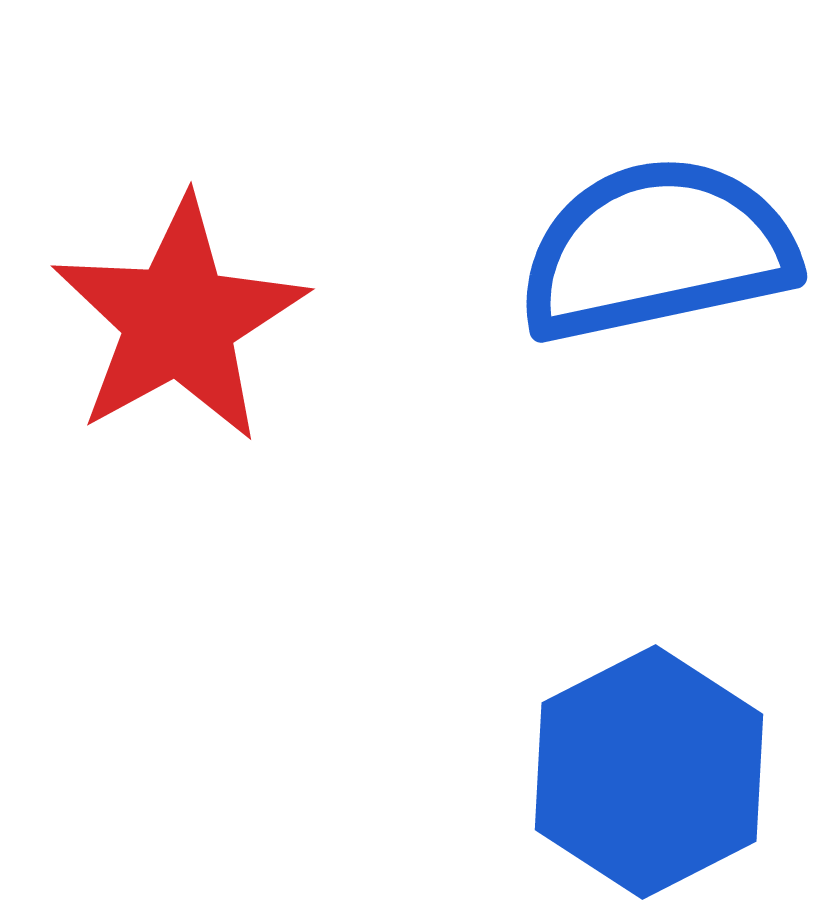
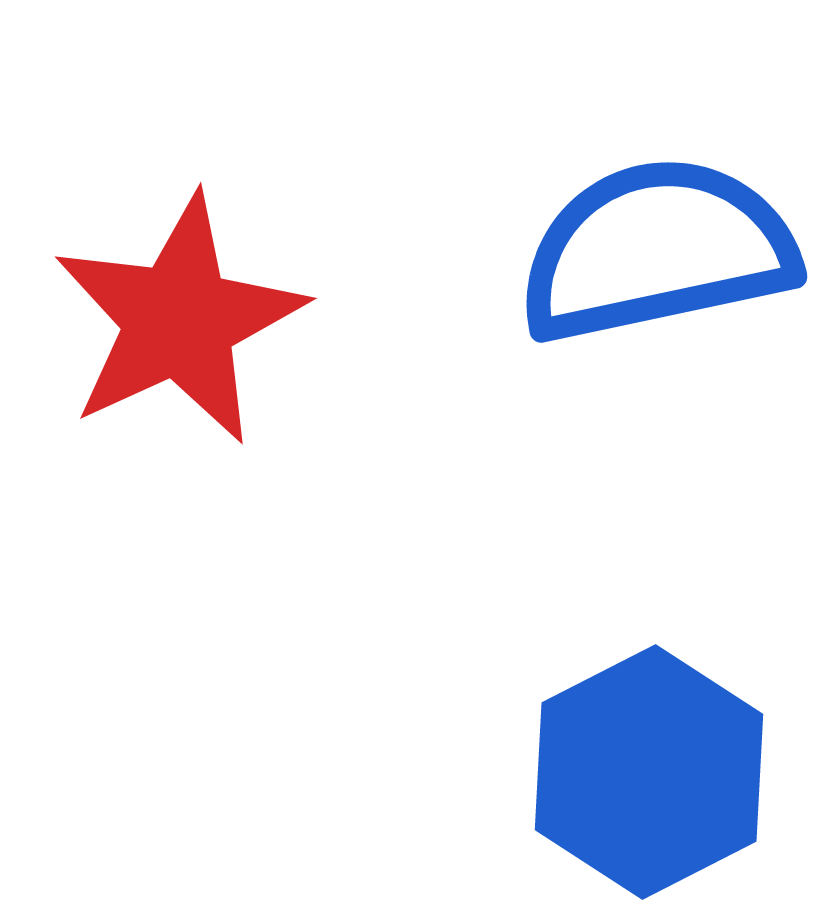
red star: rotated 4 degrees clockwise
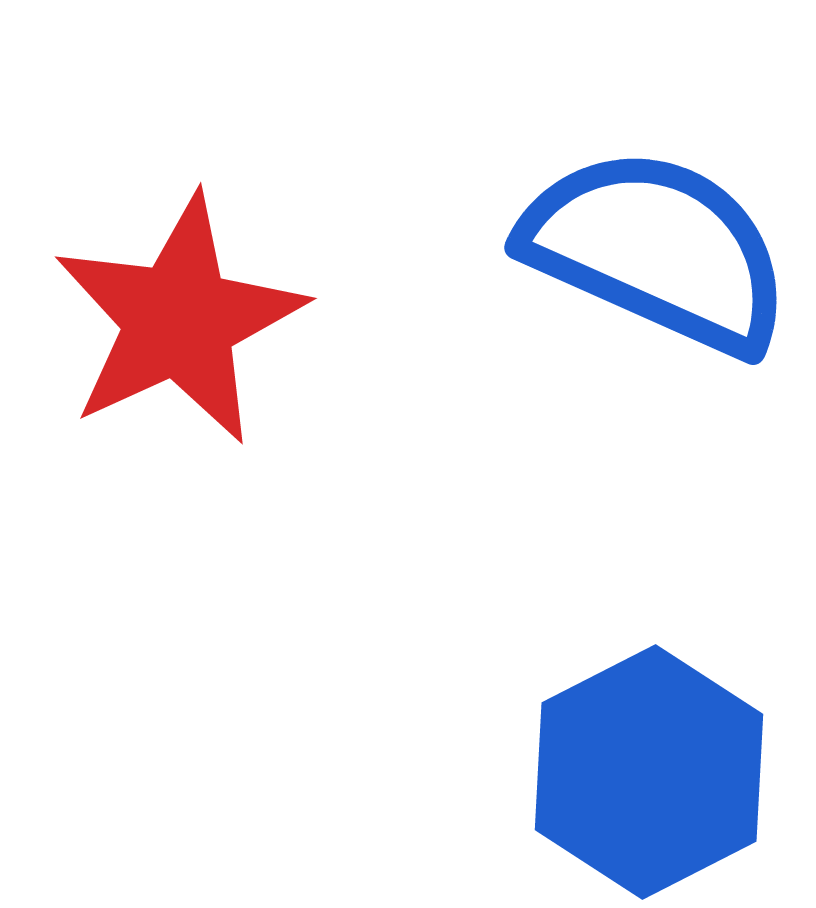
blue semicircle: rotated 36 degrees clockwise
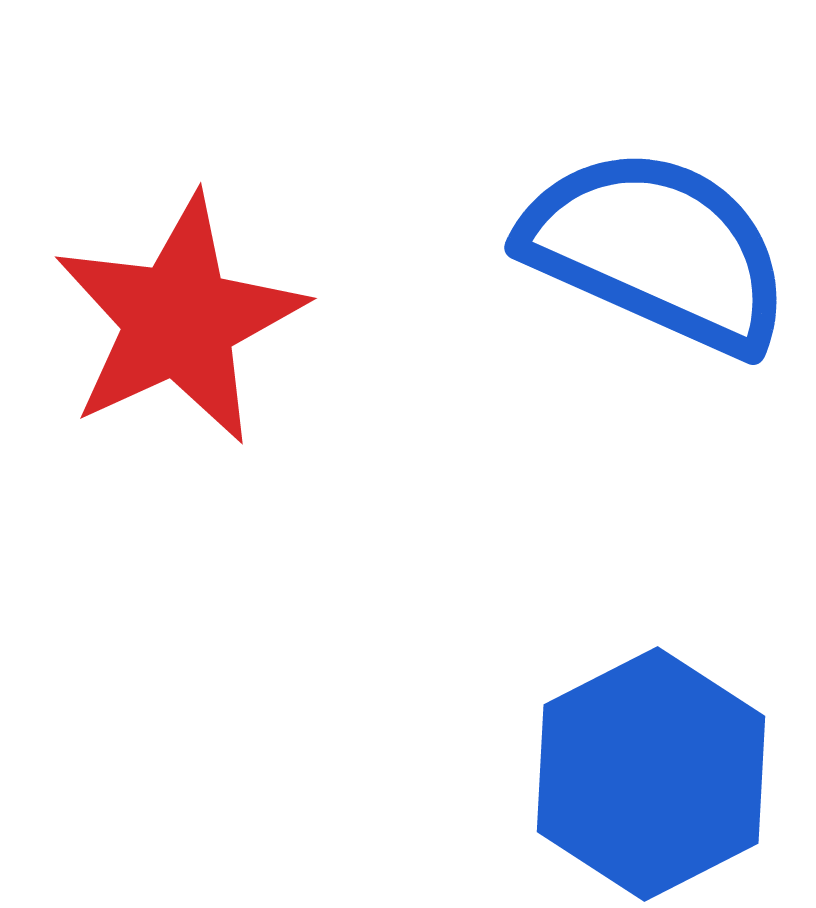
blue hexagon: moved 2 px right, 2 px down
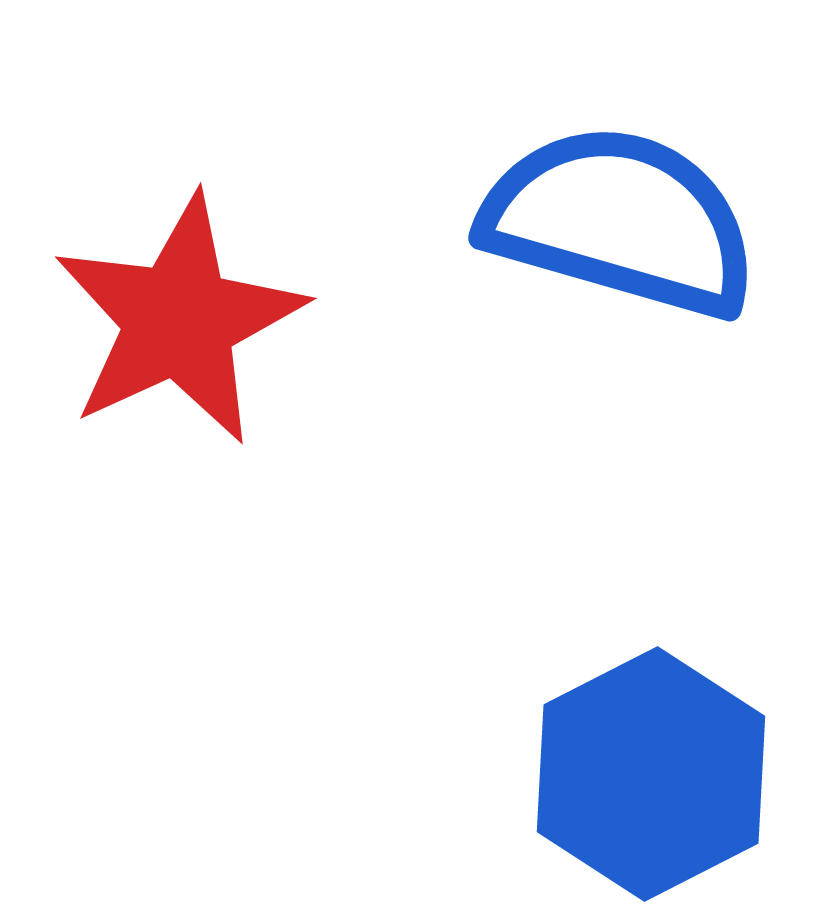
blue semicircle: moved 37 px left, 29 px up; rotated 8 degrees counterclockwise
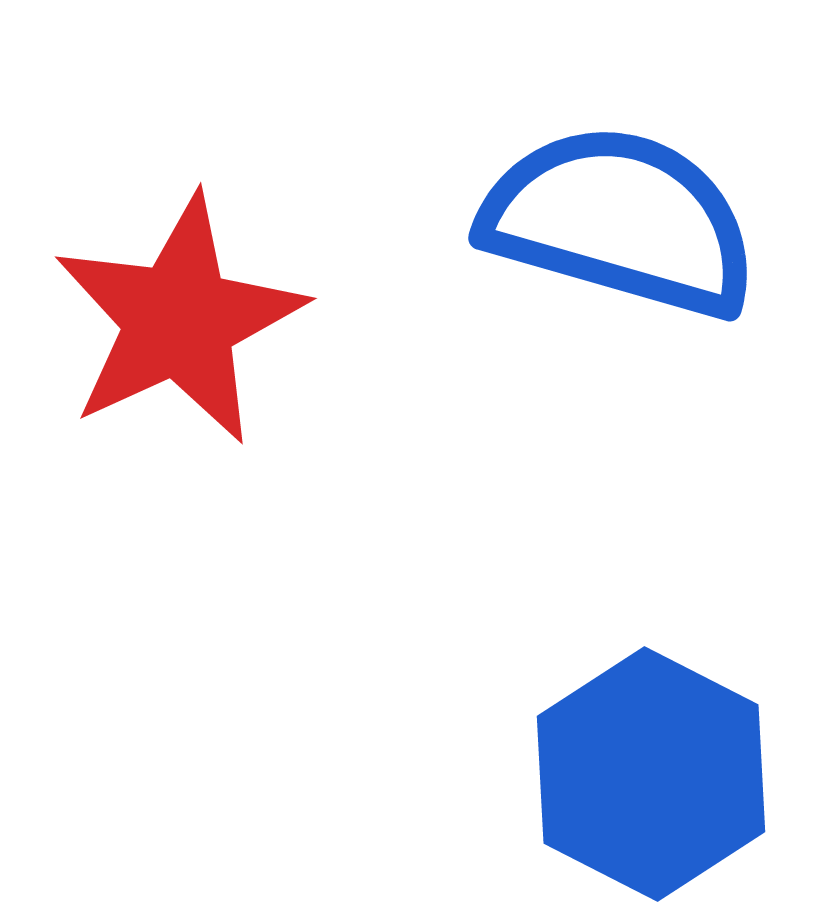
blue hexagon: rotated 6 degrees counterclockwise
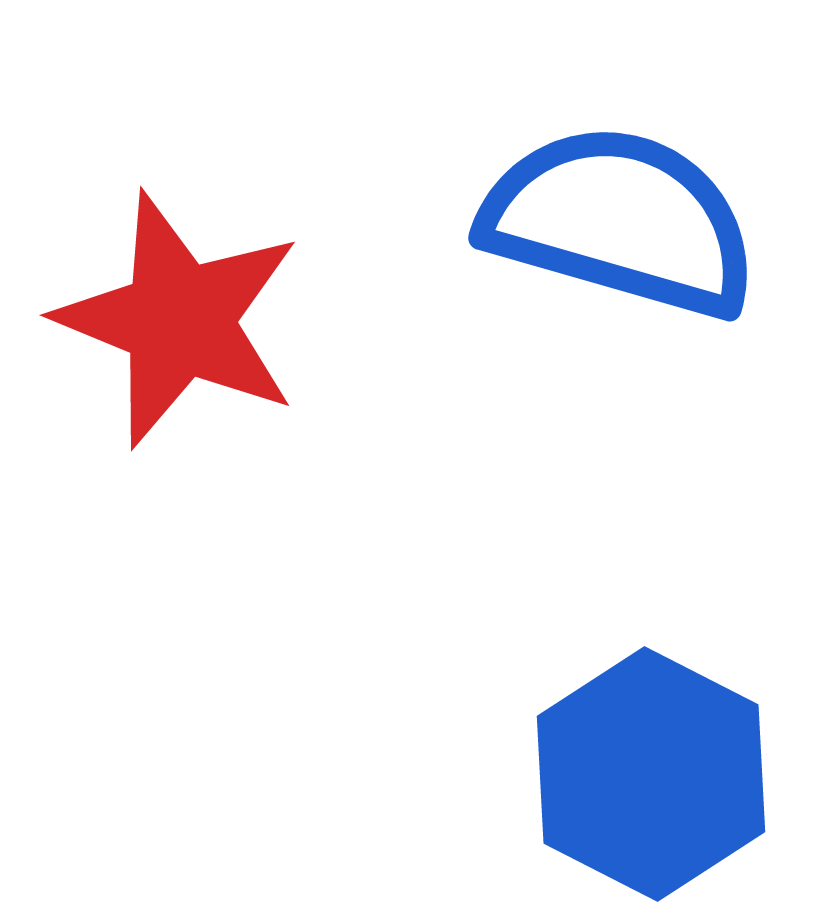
red star: rotated 25 degrees counterclockwise
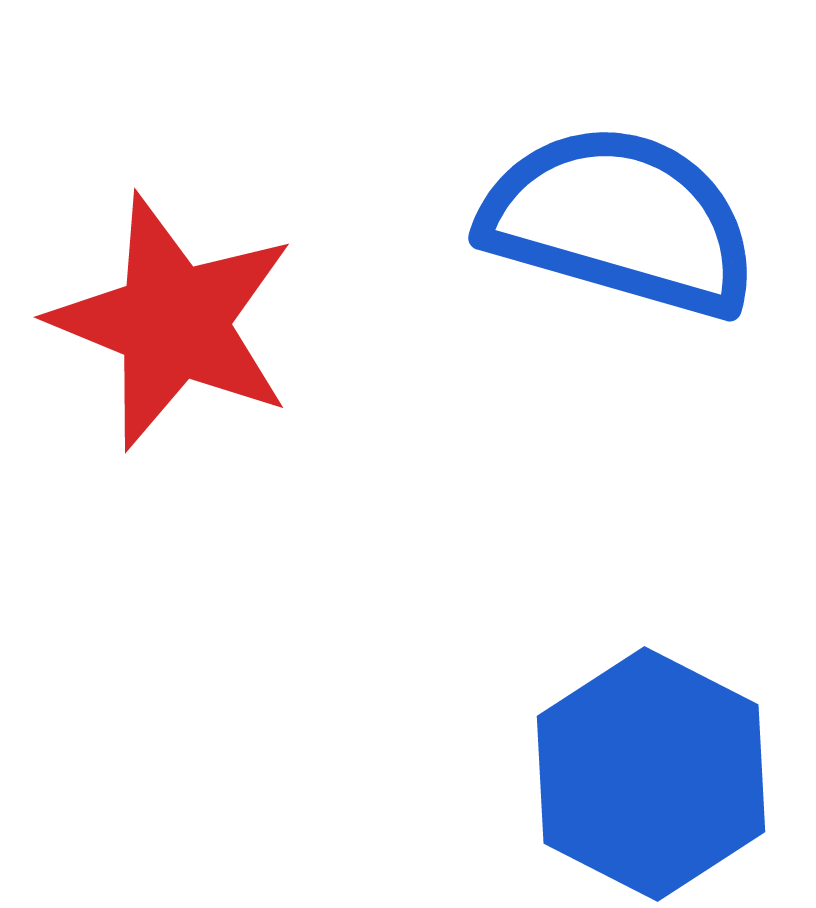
red star: moved 6 px left, 2 px down
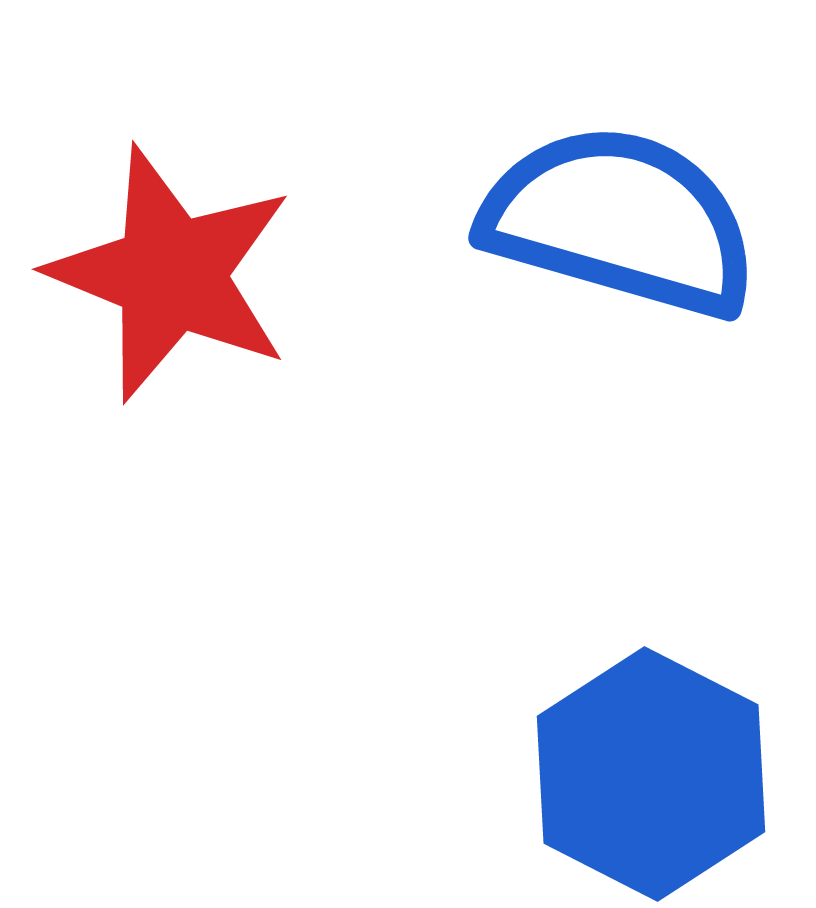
red star: moved 2 px left, 48 px up
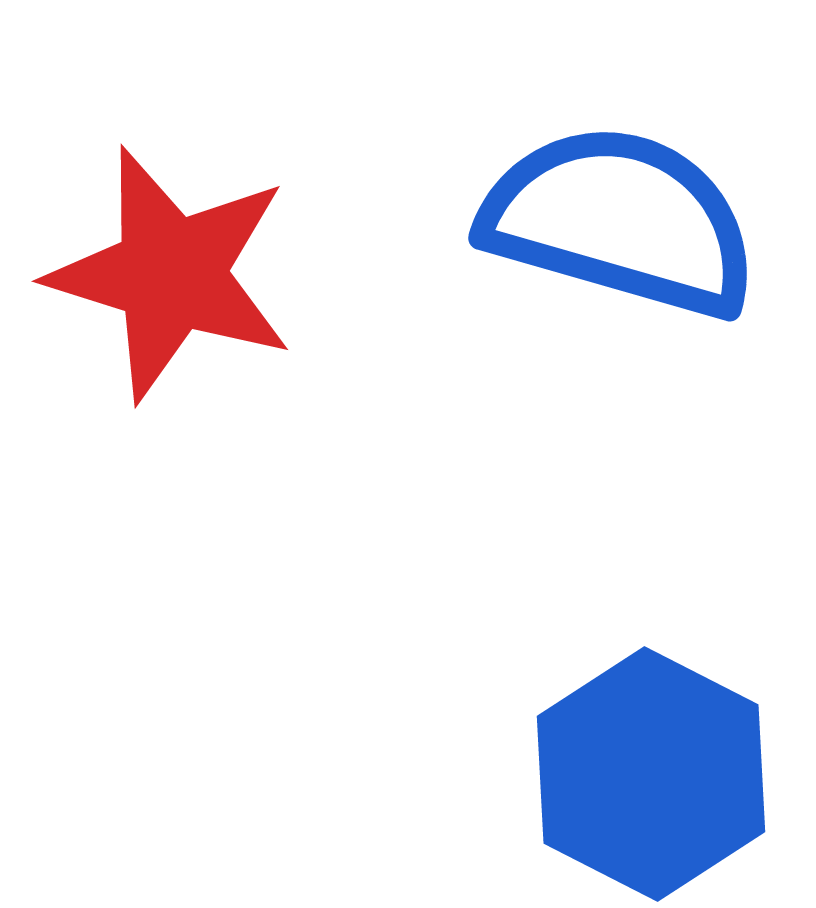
red star: rotated 5 degrees counterclockwise
